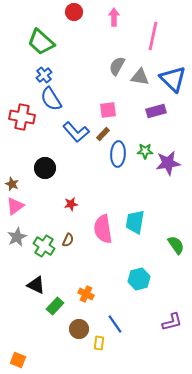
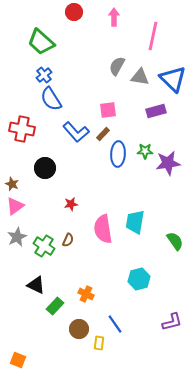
red cross: moved 12 px down
green semicircle: moved 1 px left, 4 px up
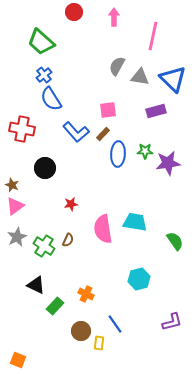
brown star: moved 1 px down
cyan trapezoid: rotated 90 degrees clockwise
brown circle: moved 2 px right, 2 px down
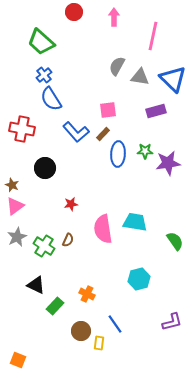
orange cross: moved 1 px right
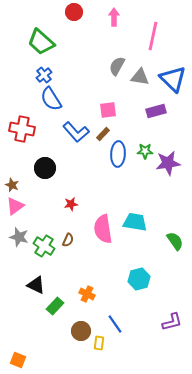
gray star: moved 2 px right; rotated 30 degrees counterclockwise
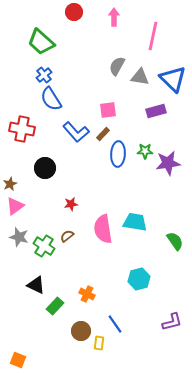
brown star: moved 2 px left, 1 px up; rotated 24 degrees clockwise
brown semicircle: moved 1 px left, 4 px up; rotated 152 degrees counterclockwise
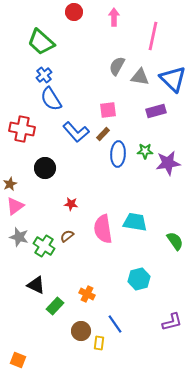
red star: rotated 16 degrees clockwise
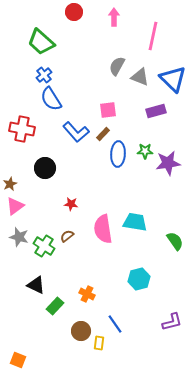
gray triangle: rotated 12 degrees clockwise
